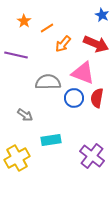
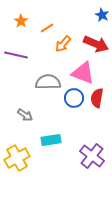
orange star: moved 3 px left
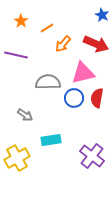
pink triangle: rotated 35 degrees counterclockwise
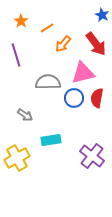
red arrow: rotated 30 degrees clockwise
purple line: rotated 60 degrees clockwise
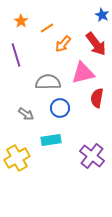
blue circle: moved 14 px left, 10 px down
gray arrow: moved 1 px right, 1 px up
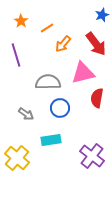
blue star: rotated 24 degrees clockwise
yellow cross: rotated 20 degrees counterclockwise
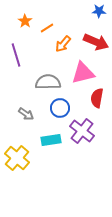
blue star: moved 3 px left, 4 px up; rotated 24 degrees clockwise
orange star: moved 4 px right
red arrow: moved 2 px up; rotated 30 degrees counterclockwise
purple cross: moved 10 px left, 25 px up
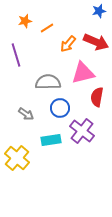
blue star: rotated 16 degrees counterclockwise
orange star: rotated 24 degrees clockwise
orange arrow: moved 5 px right
red semicircle: moved 1 px up
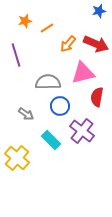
red arrow: moved 2 px down
blue circle: moved 2 px up
cyan rectangle: rotated 54 degrees clockwise
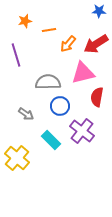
blue star: rotated 16 degrees clockwise
orange line: moved 2 px right, 2 px down; rotated 24 degrees clockwise
red arrow: rotated 125 degrees clockwise
